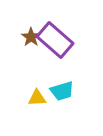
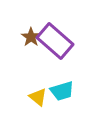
purple rectangle: moved 1 px down
yellow triangle: moved 1 px right, 1 px up; rotated 42 degrees clockwise
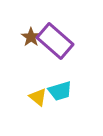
cyan trapezoid: moved 2 px left
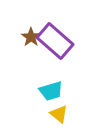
cyan trapezoid: moved 9 px left
yellow triangle: moved 21 px right, 17 px down
